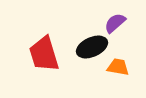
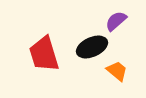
purple semicircle: moved 1 px right, 2 px up
orange trapezoid: moved 1 px left, 4 px down; rotated 30 degrees clockwise
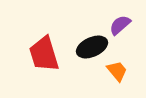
purple semicircle: moved 4 px right, 4 px down
orange trapezoid: rotated 10 degrees clockwise
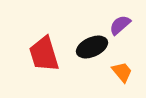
orange trapezoid: moved 5 px right, 1 px down
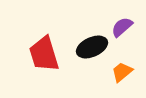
purple semicircle: moved 2 px right, 2 px down
orange trapezoid: rotated 90 degrees counterclockwise
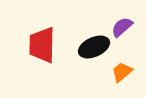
black ellipse: moved 2 px right
red trapezoid: moved 2 px left, 9 px up; rotated 18 degrees clockwise
